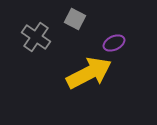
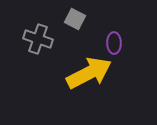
gray cross: moved 2 px right, 2 px down; rotated 16 degrees counterclockwise
purple ellipse: rotated 65 degrees counterclockwise
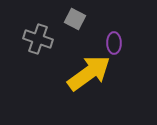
yellow arrow: rotated 9 degrees counterclockwise
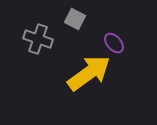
purple ellipse: rotated 40 degrees counterclockwise
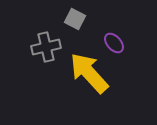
gray cross: moved 8 px right, 8 px down; rotated 32 degrees counterclockwise
yellow arrow: rotated 96 degrees counterclockwise
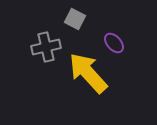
yellow arrow: moved 1 px left
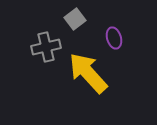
gray square: rotated 25 degrees clockwise
purple ellipse: moved 5 px up; rotated 25 degrees clockwise
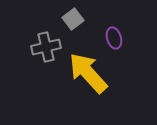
gray square: moved 2 px left
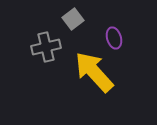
yellow arrow: moved 6 px right, 1 px up
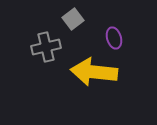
yellow arrow: rotated 42 degrees counterclockwise
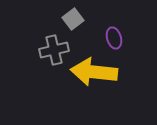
gray cross: moved 8 px right, 3 px down
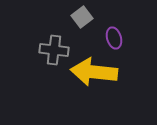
gray square: moved 9 px right, 2 px up
gray cross: rotated 20 degrees clockwise
